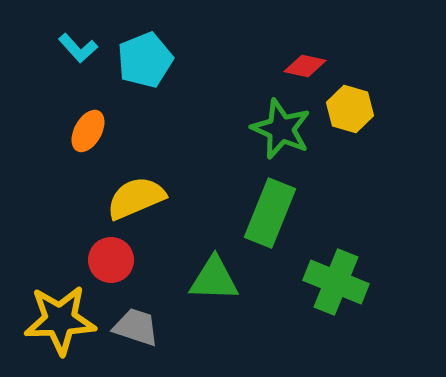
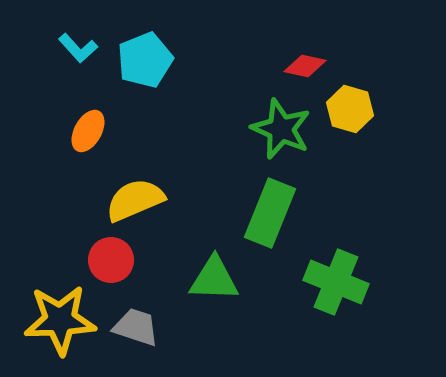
yellow semicircle: moved 1 px left, 2 px down
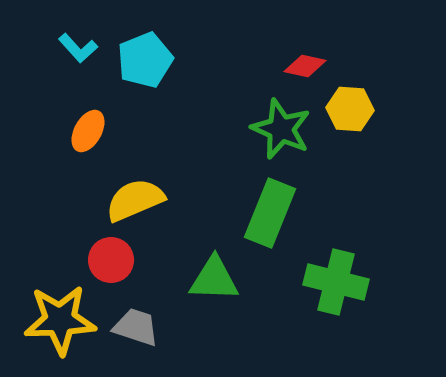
yellow hexagon: rotated 12 degrees counterclockwise
green cross: rotated 8 degrees counterclockwise
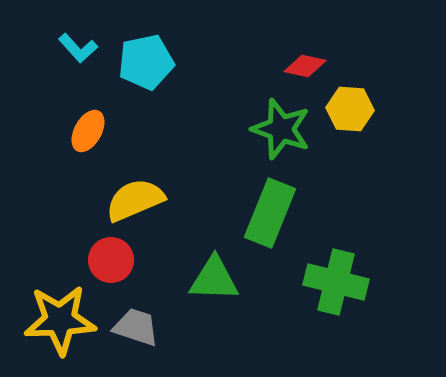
cyan pentagon: moved 1 px right, 2 px down; rotated 10 degrees clockwise
green star: rotated 4 degrees counterclockwise
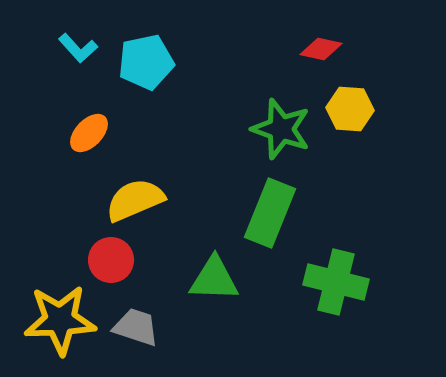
red diamond: moved 16 px right, 17 px up
orange ellipse: moved 1 px right, 2 px down; rotated 15 degrees clockwise
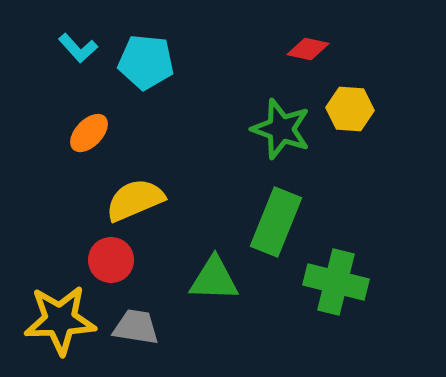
red diamond: moved 13 px left
cyan pentagon: rotated 18 degrees clockwise
green rectangle: moved 6 px right, 9 px down
gray trapezoid: rotated 9 degrees counterclockwise
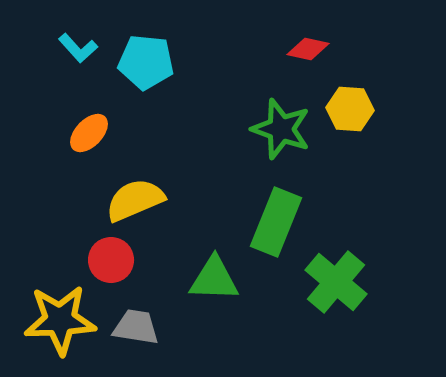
green cross: rotated 26 degrees clockwise
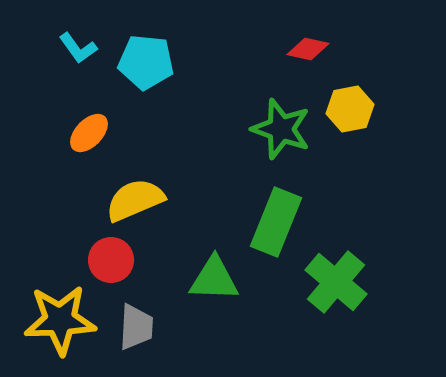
cyan L-shape: rotated 6 degrees clockwise
yellow hexagon: rotated 15 degrees counterclockwise
gray trapezoid: rotated 84 degrees clockwise
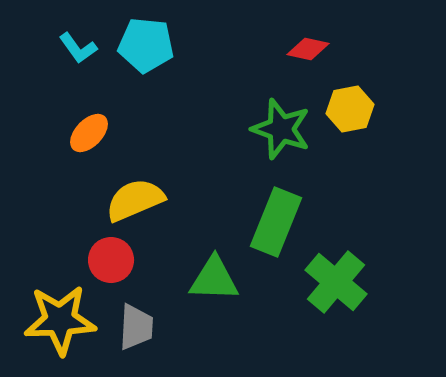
cyan pentagon: moved 17 px up
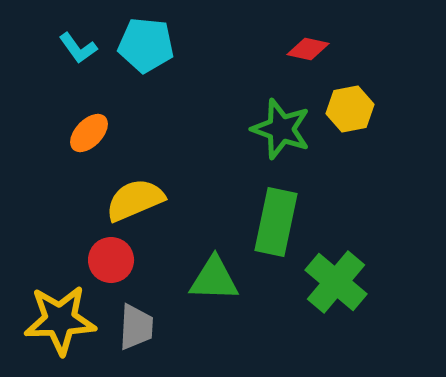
green rectangle: rotated 10 degrees counterclockwise
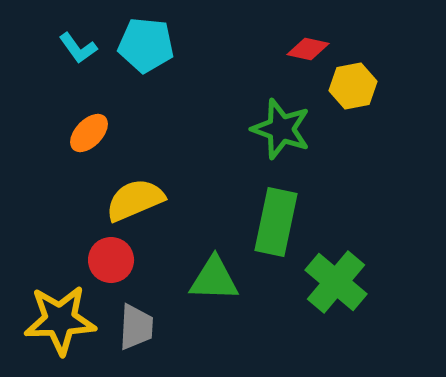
yellow hexagon: moved 3 px right, 23 px up
